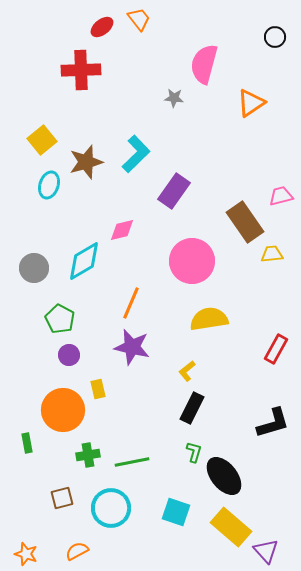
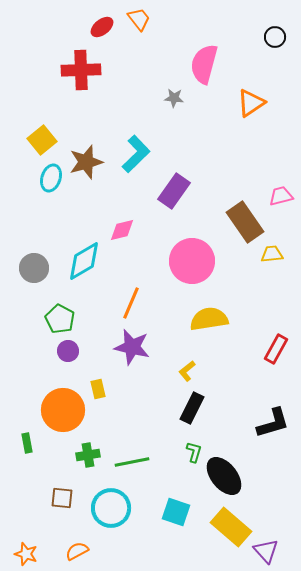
cyan ellipse at (49, 185): moved 2 px right, 7 px up
purple circle at (69, 355): moved 1 px left, 4 px up
brown square at (62, 498): rotated 20 degrees clockwise
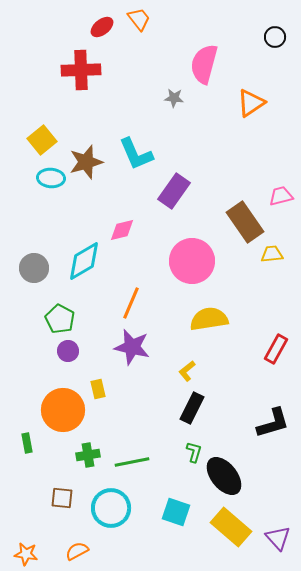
cyan L-shape at (136, 154): rotated 111 degrees clockwise
cyan ellipse at (51, 178): rotated 76 degrees clockwise
purple triangle at (266, 551): moved 12 px right, 13 px up
orange star at (26, 554): rotated 10 degrees counterclockwise
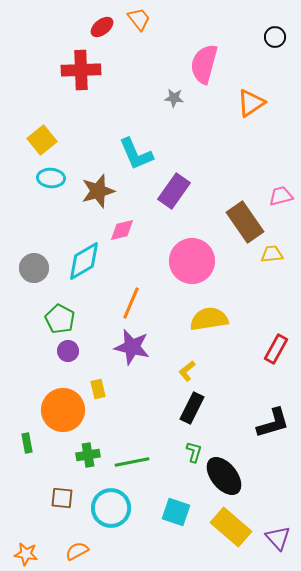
brown star at (86, 162): moved 12 px right, 29 px down
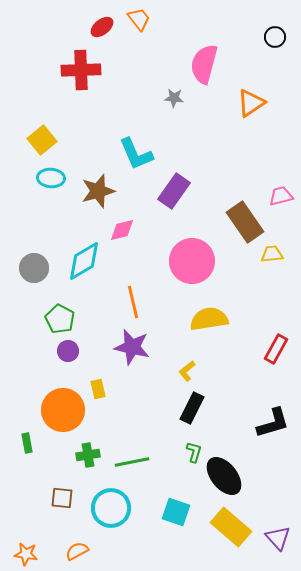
orange line at (131, 303): moved 2 px right, 1 px up; rotated 36 degrees counterclockwise
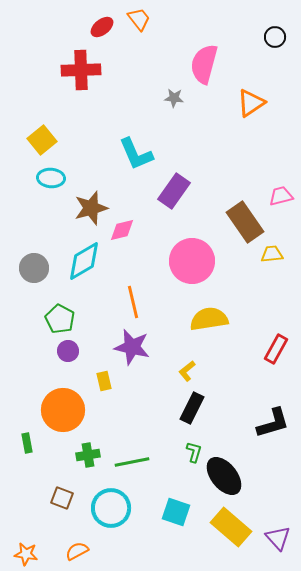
brown star at (98, 191): moved 7 px left, 17 px down
yellow rectangle at (98, 389): moved 6 px right, 8 px up
brown square at (62, 498): rotated 15 degrees clockwise
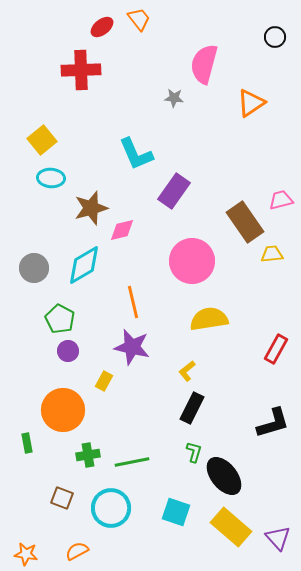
pink trapezoid at (281, 196): moved 4 px down
cyan diamond at (84, 261): moved 4 px down
yellow rectangle at (104, 381): rotated 42 degrees clockwise
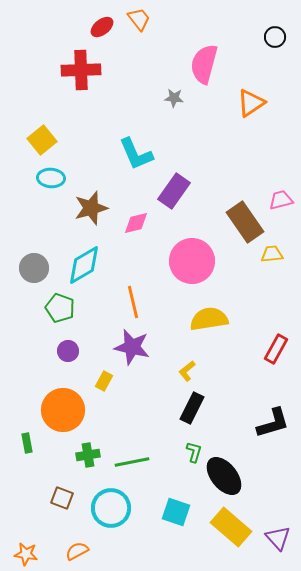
pink diamond at (122, 230): moved 14 px right, 7 px up
green pentagon at (60, 319): moved 11 px up; rotated 8 degrees counterclockwise
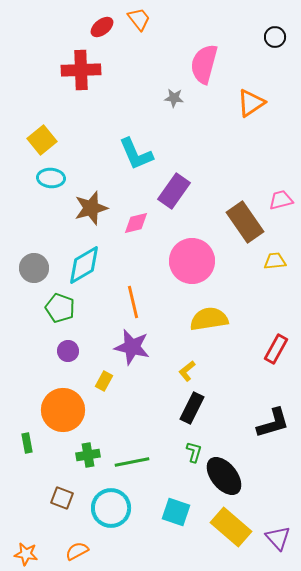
yellow trapezoid at (272, 254): moved 3 px right, 7 px down
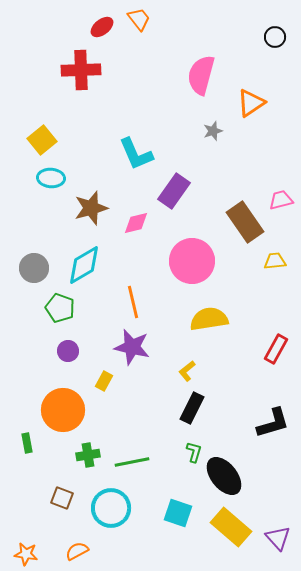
pink semicircle at (204, 64): moved 3 px left, 11 px down
gray star at (174, 98): moved 39 px right, 33 px down; rotated 24 degrees counterclockwise
cyan square at (176, 512): moved 2 px right, 1 px down
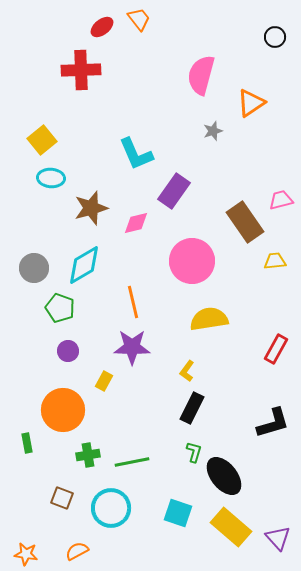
purple star at (132, 347): rotated 12 degrees counterclockwise
yellow L-shape at (187, 371): rotated 15 degrees counterclockwise
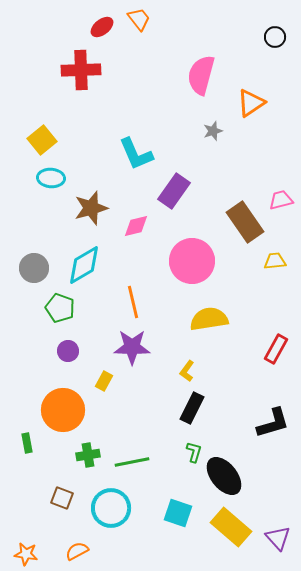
pink diamond at (136, 223): moved 3 px down
